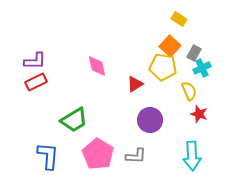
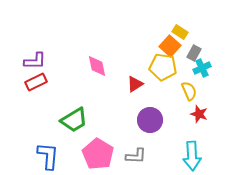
yellow rectangle: moved 1 px right, 13 px down
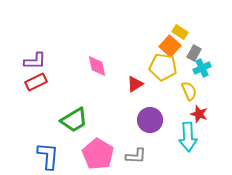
cyan arrow: moved 4 px left, 19 px up
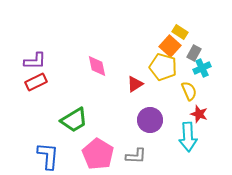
yellow pentagon: rotated 8 degrees clockwise
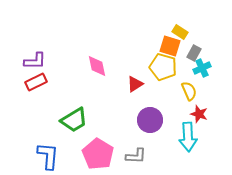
orange square: rotated 25 degrees counterclockwise
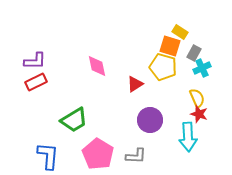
yellow semicircle: moved 8 px right, 7 px down
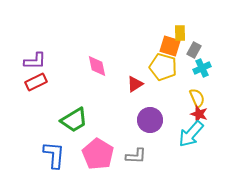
yellow rectangle: moved 1 px down; rotated 56 degrees clockwise
gray rectangle: moved 3 px up
cyan arrow: moved 3 px right, 3 px up; rotated 44 degrees clockwise
blue L-shape: moved 6 px right, 1 px up
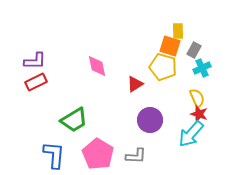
yellow rectangle: moved 2 px left, 2 px up
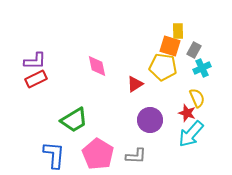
yellow pentagon: rotated 8 degrees counterclockwise
red rectangle: moved 3 px up
red star: moved 12 px left, 1 px up
